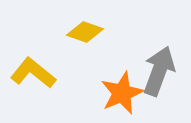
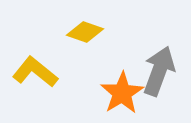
yellow L-shape: moved 2 px right, 1 px up
orange star: rotated 9 degrees counterclockwise
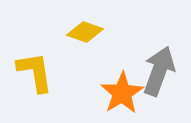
yellow L-shape: rotated 42 degrees clockwise
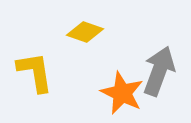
orange star: rotated 15 degrees counterclockwise
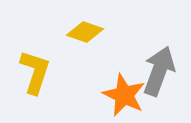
yellow L-shape: rotated 27 degrees clockwise
orange star: moved 2 px right, 2 px down
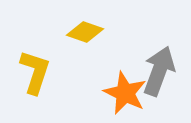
orange star: moved 1 px right, 2 px up
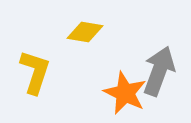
yellow diamond: rotated 9 degrees counterclockwise
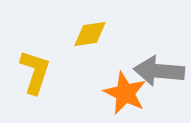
yellow diamond: moved 5 px right, 2 px down; rotated 18 degrees counterclockwise
gray arrow: rotated 105 degrees counterclockwise
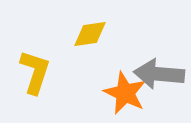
gray arrow: moved 3 px down
